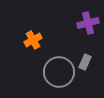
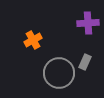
purple cross: rotated 10 degrees clockwise
gray circle: moved 1 px down
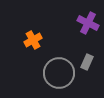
purple cross: rotated 30 degrees clockwise
gray rectangle: moved 2 px right
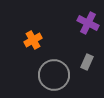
gray circle: moved 5 px left, 2 px down
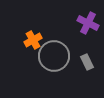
gray rectangle: rotated 49 degrees counterclockwise
gray circle: moved 19 px up
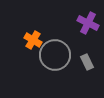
orange cross: rotated 30 degrees counterclockwise
gray circle: moved 1 px right, 1 px up
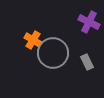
purple cross: moved 1 px right, 1 px up
gray circle: moved 2 px left, 2 px up
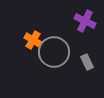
purple cross: moved 4 px left, 1 px up
gray circle: moved 1 px right, 1 px up
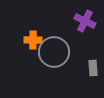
orange cross: rotated 30 degrees counterclockwise
gray rectangle: moved 6 px right, 6 px down; rotated 21 degrees clockwise
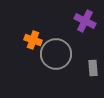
orange cross: rotated 18 degrees clockwise
gray circle: moved 2 px right, 2 px down
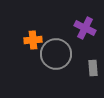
purple cross: moved 7 px down
orange cross: rotated 24 degrees counterclockwise
